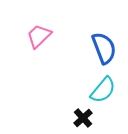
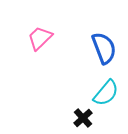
pink trapezoid: moved 1 px right, 2 px down
cyan semicircle: moved 3 px right, 3 px down
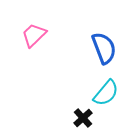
pink trapezoid: moved 6 px left, 3 px up
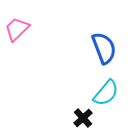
pink trapezoid: moved 17 px left, 6 px up
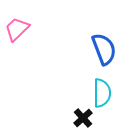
blue semicircle: moved 1 px down
cyan semicircle: moved 4 px left; rotated 40 degrees counterclockwise
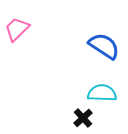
blue semicircle: moved 3 px up; rotated 36 degrees counterclockwise
cyan semicircle: rotated 88 degrees counterclockwise
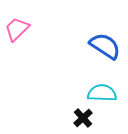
blue semicircle: moved 1 px right
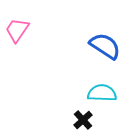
pink trapezoid: moved 1 px down; rotated 12 degrees counterclockwise
black cross: moved 2 px down
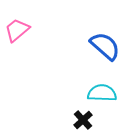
pink trapezoid: rotated 16 degrees clockwise
blue semicircle: rotated 8 degrees clockwise
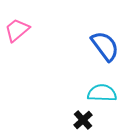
blue semicircle: rotated 12 degrees clockwise
